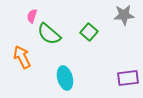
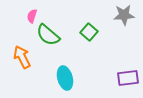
green semicircle: moved 1 px left, 1 px down
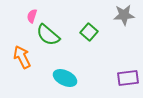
cyan ellipse: rotated 50 degrees counterclockwise
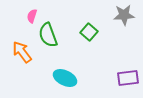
green semicircle: rotated 30 degrees clockwise
orange arrow: moved 5 px up; rotated 10 degrees counterclockwise
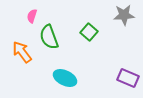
green semicircle: moved 1 px right, 2 px down
purple rectangle: rotated 30 degrees clockwise
